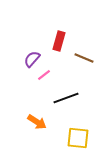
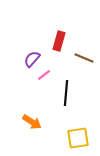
black line: moved 5 px up; rotated 65 degrees counterclockwise
orange arrow: moved 5 px left
yellow square: rotated 15 degrees counterclockwise
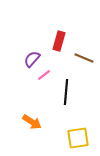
black line: moved 1 px up
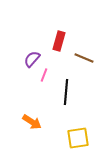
pink line: rotated 32 degrees counterclockwise
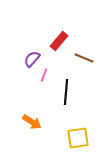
red rectangle: rotated 24 degrees clockwise
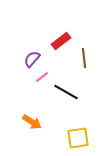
red rectangle: moved 2 px right; rotated 12 degrees clockwise
brown line: rotated 60 degrees clockwise
pink line: moved 2 px left, 2 px down; rotated 32 degrees clockwise
black line: rotated 65 degrees counterclockwise
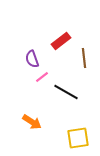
purple semicircle: rotated 60 degrees counterclockwise
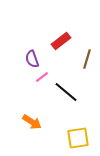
brown line: moved 3 px right, 1 px down; rotated 24 degrees clockwise
black line: rotated 10 degrees clockwise
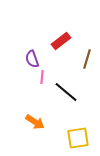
pink line: rotated 48 degrees counterclockwise
orange arrow: moved 3 px right
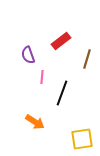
purple semicircle: moved 4 px left, 4 px up
black line: moved 4 px left, 1 px down; rotated 70 degrees clockwise
yellow square: moved 4 px right, 1 px down
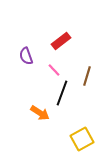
purple semicircle: moved 2 px left, 1 px down
brown line: moved 17 px down
pink line: moved 12 px right, 7 px up; rotated 48 degrees counterclockwise
orange arrow: moved 5 px right, 9 px up
yellow square: rotated 20 degrees counterclockwise
